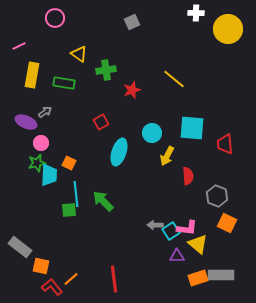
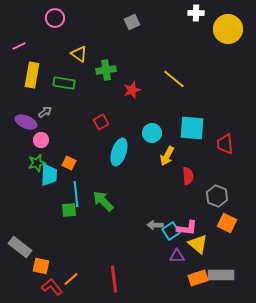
pink circle at (41, 143): moved 3 px up
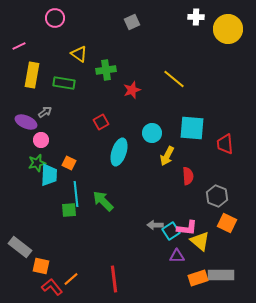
white cross at (196, 13): moved 4 px down
yellow triangle at (198, 244): moved 2 px right, 3 px up
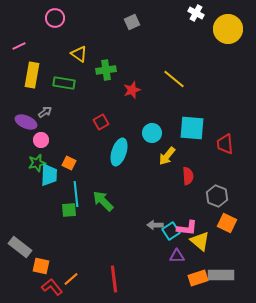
white cross at (196, 17): moved 4 px up; rotated 28 degrees clockwise
yellow arrow at (167, 156): rotated 12 degrees clockwise
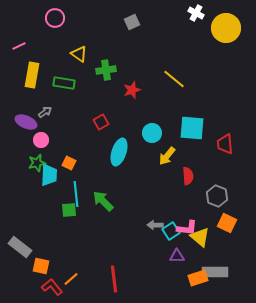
yellow circle at (228, 29): moved 2 px left, 1 px up
yellow triangle at (200, 241): moved 4 px up
gray rectangle at (221, 275): moved 6 px left, 3 px up
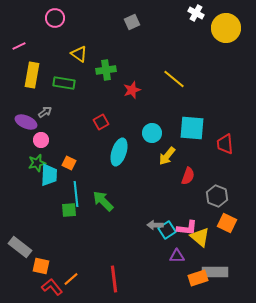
red semicircle at (188, 176): rotated 24 degrees clockwise
cyan square at (171, 231): moved 4 px left, 1 px up
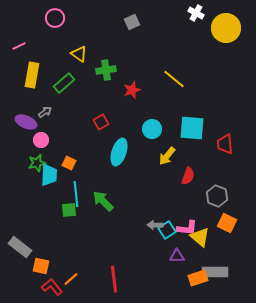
green rectangle at (64, 83): rotated 50 degrees counterclockwise
cyan circle at (152, 133): moved 4 px up
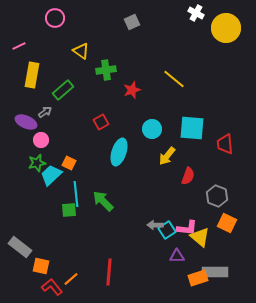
yellow triangle at (79, 54): moved 2 px right, 3 px up
green rectangle at (64, 83): moved 1 px left, 7 px down
cyan trapezoid at (49, 175): moved 2 px right; rotated 135 degrees counterclockwise
red line at (114, 279): moved 5 px left, 7 px up; rotated 12 degrees clockwise
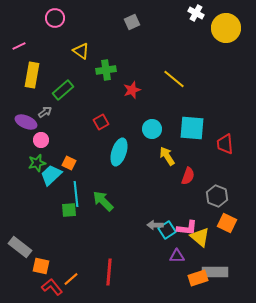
yellow arrow at (167, 156): rotated 108 degrees clockwise
